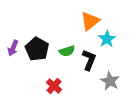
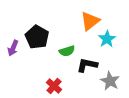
black pentagon: moved 12 px up
black L-shape: moved 2 px left, 5 px down; rotated 100 degrees counterclockwise
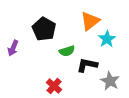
black pentagon: moved 7 px right, 8 px up
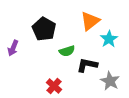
cyan star: moved 2 px right
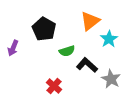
black L-shape: rotated 30 degrees clockwise
gray star: moved 1 px right, 2 px up
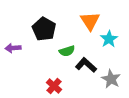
orange triangle: rotated 25 degrees counterclockwise
purple arrow: rotated 63 degrees clockwise
black L-shape: moved 1 px left
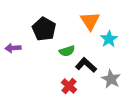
red cross: moved 15 px right
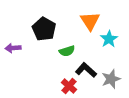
black L-shape: moved 5 px down
gray star: rotated 24 degrees clockwise
